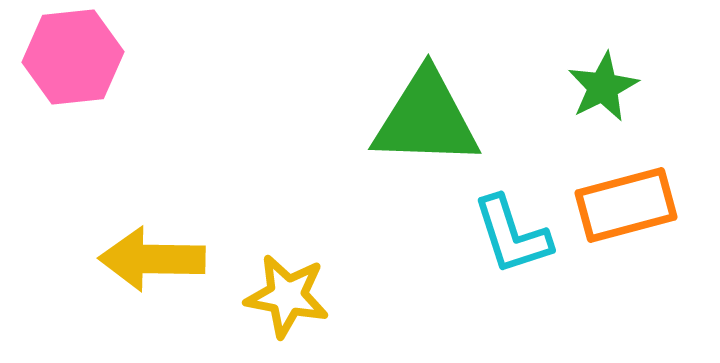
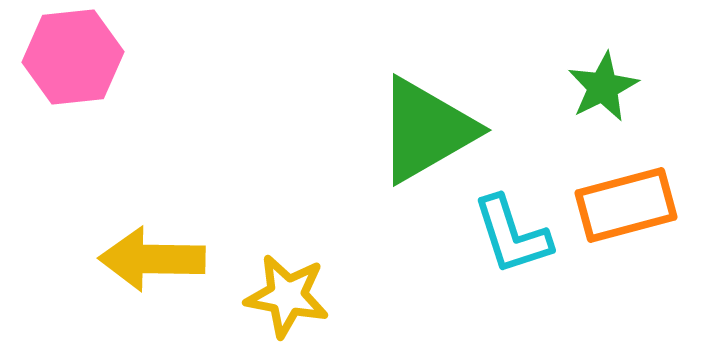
green triangle: moved 11 px down; rotated 32 degrees counterclockwise
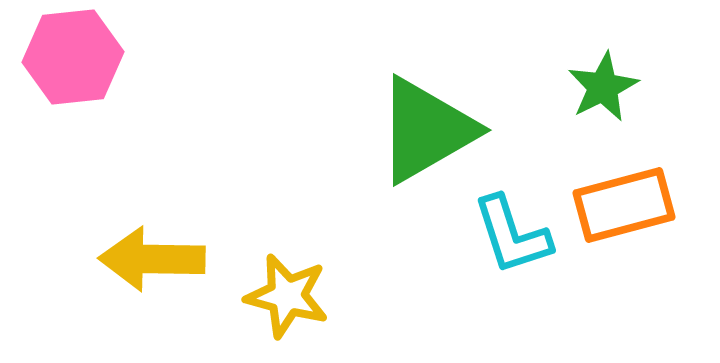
orange rectangle: moved 2 px left
yellow star: rotated 4 degrees clockwise
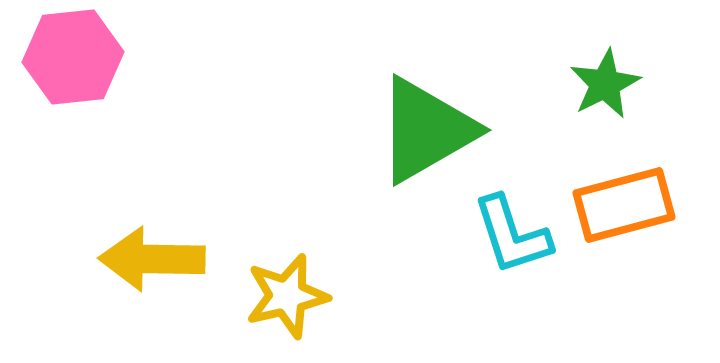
green star: moved 2 px right, 3 px up
yellow star: rotated 28 degrees counterclockwise
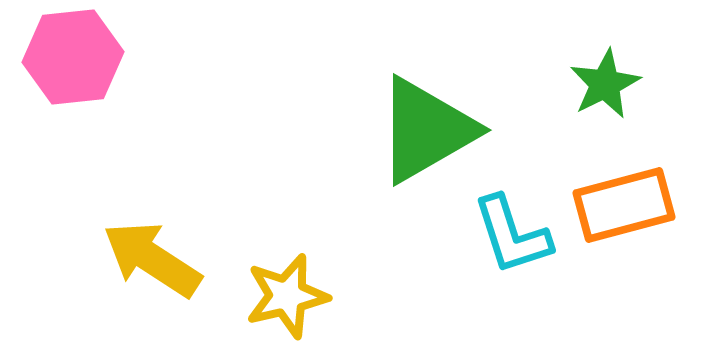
yellow arrow: rotated 32 degrees clockwise
